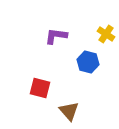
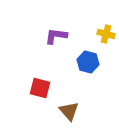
yellow cross: rotated 18 degrees counterclockwise
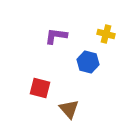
brown triangle: moved 2 px up
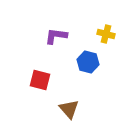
red square: moved 8 px up
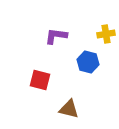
yellow cross: rotated 24 degrees counterclockwise
brown triangle: rotated 35 degrees counterclockwise
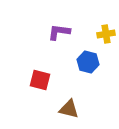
purple L-shape: moved 3 px right, 4 px up
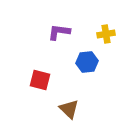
blue hexagon: moved 1 px left; rotated 20 degrees counterclockwise
brown triangle: rotated 30 degrees clockwise
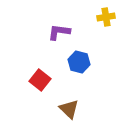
yellow cross: moved 17 px up
blue hexagon: moved 8 px left; rotated 20 degrees clockwise
red square: rotated 25 degrees clockwise
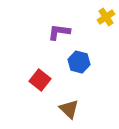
yellow cross: rotated 24 degrees counterclockwise
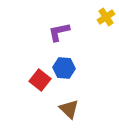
purple L-shape: rotated 20 degrees counterclockwise
blue hexagon: moved 15 px left, 6 px down; rotated 10 degrees counterclockwise
